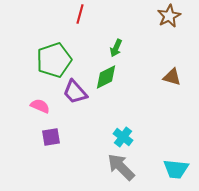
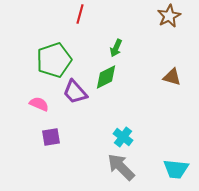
pink semicircle: moved 1 px left, 2 px up
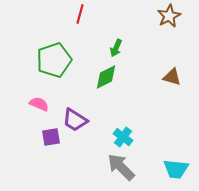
purple trapezoid: moved 28 px down; rotated 16 degrees counterclockwise
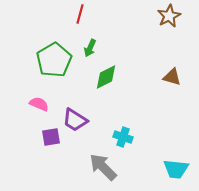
green arrow: moved 26 px left
green pentagon: rotated 12 degrees counterclockwise
cyan cross: rotated 18 degrees counterclockwise
gray arrow: moved 18 px left
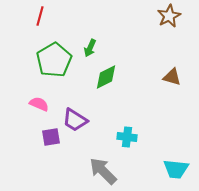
red line: moved 40 px left, 2 px down
cyan cross: moved 4 px right; rotated 12 degrees counterclockwise
gray arrow: moved 4 px down
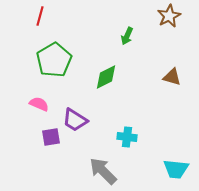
green arrow: moved 37 px right, 12 px up
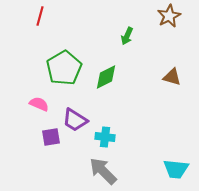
green pentagon: moved 10 px right, 8 px down
cyan cross: moved 22 px left
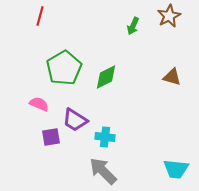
green arrow: moved 6 px right, 10 px up
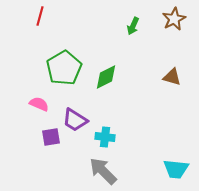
brown star: moved 5 px right, 3 px down
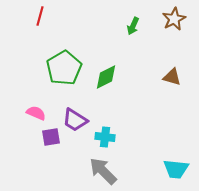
pink semicircle: moved 3 px left, 9 px down
